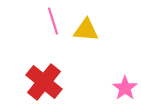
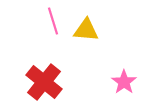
pink star: moved 1 px left, 6 px up
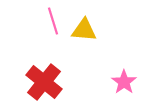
yellow triangle: moved 2 px left
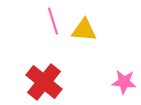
pink star: rotated 30 degrees counterclockwise
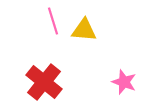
pink star: rotated 15 degrees clockwise
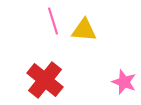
red cross: moved 1 px right, 2 px up
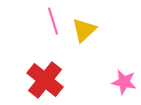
yellow triangle: rotated 48 degrees counterclockwise
pink star: rotated 10 degrees counterclockwise
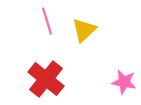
pink line: moved 6 px left
red cross: moved 1 px right, 1 px up
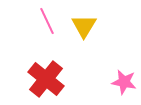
pink line: rotated 8 degrees counterclockwise
yellow triangle: moved 4 px up; rotated 16 degrees counterclockwise
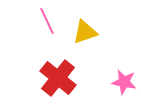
yellow triangle: moved 1 px right, 6 px down; rotated 40 degrees clockwise
red cross: moved 12 px right, 1 px up
